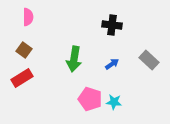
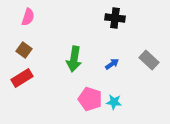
pink semicircle: rotated 18 degrees clockwise
black cross: moved 3 px right, 7 px up
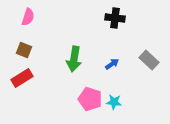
brown square: rotated 14 degrees counterclockwise
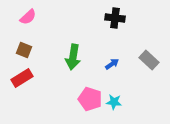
pink semicircle: rotated 30 degrees clockwise
green arrow: moved 1 px left, 2 px up
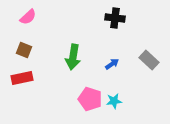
red rectangle: rotated 20 degrees clockwise
cyan star: moved 1 px up; rotated 14 degrees counterclockwise
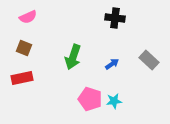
pink semicircle: rotated 18 degrees clockwise
brown square: moved 2 px up
green arrow: rotated 10 degrees clockwise
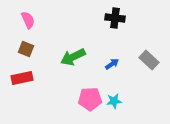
pink semicircle: moved 3 px down; rotated 90 degrees counterclockwise
brown square: moved 2 px right, 1 px down
green arrow: rotated 45 degrees clockwise
pink pentagon: rotated 20 degrees counterclockwise
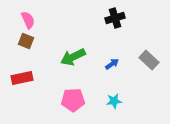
black cross: rotated 24 degrees counterclockwise
brown square: moved 8 px up
pink pentagon: moved 17 px left, 1 px down
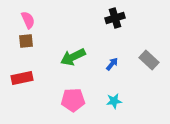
brown square: rotated 28 degrees counterclockwise
blue arrow: rotated 16 degrees counterclockwise
